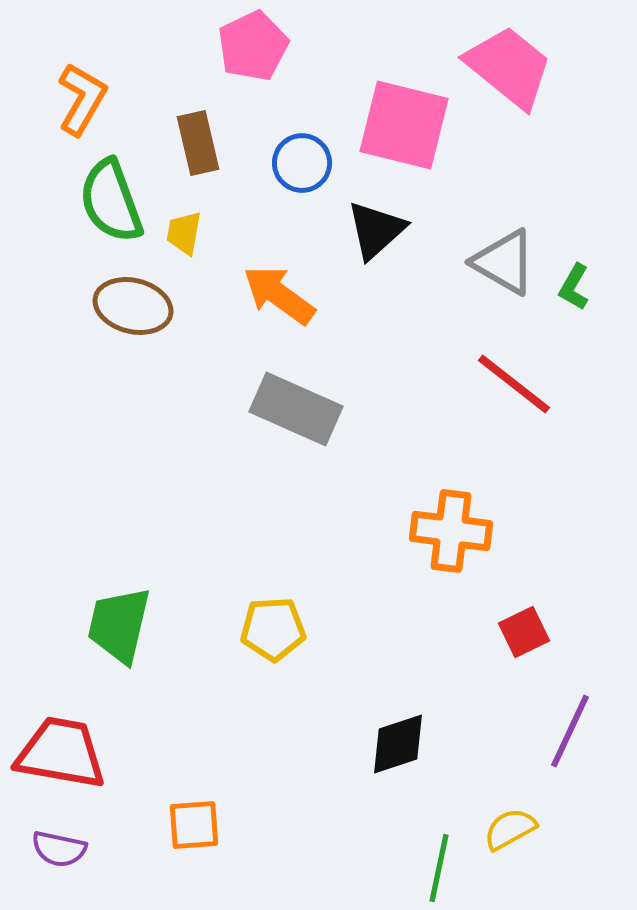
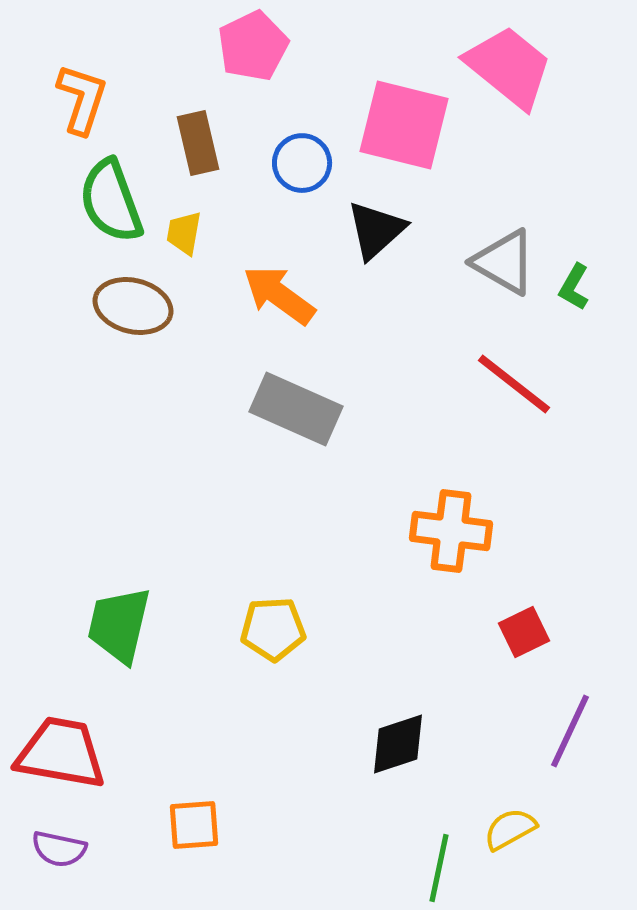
orange L-shape: rotated 12 degrees counterclockwise
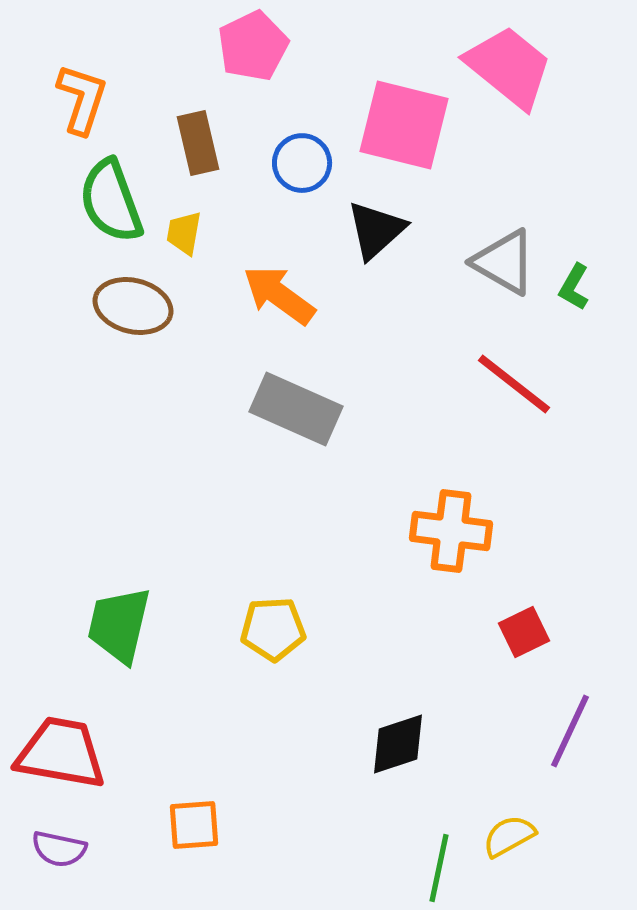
yellow semicircle: moved 1 px left, 7 px down
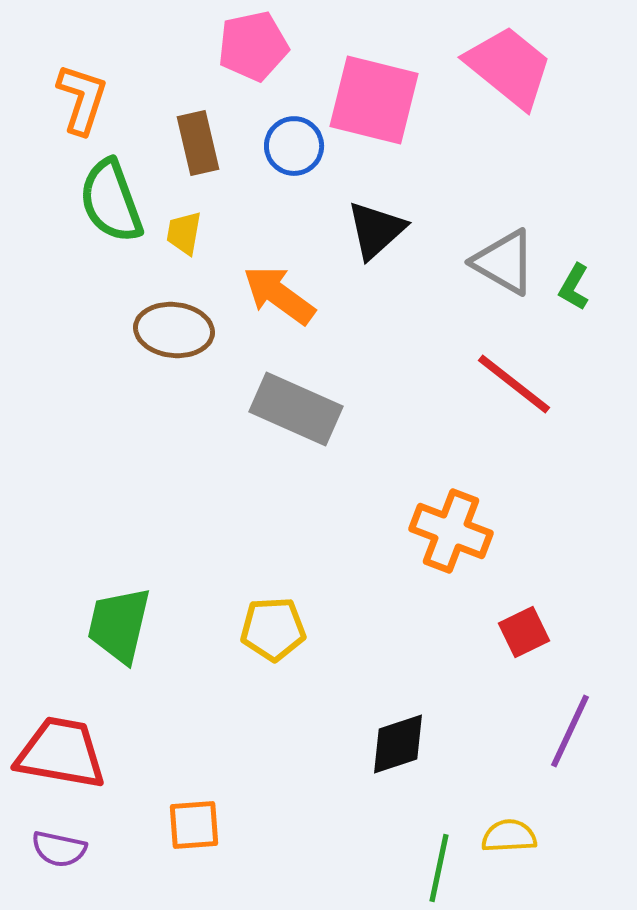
pink pentagon: rotated 14 degrees clockwise
pink square: moved 30 px left, 25 px up
blue circle: moved 8 px left, 17 px up
brown ellipse: moved 41 px right, 24 px down; rotated 8 degrees counterclockwise
orange cross: rotated 14 degrees clockwise
yellow semicircle: rotated 26 degrees clockwise
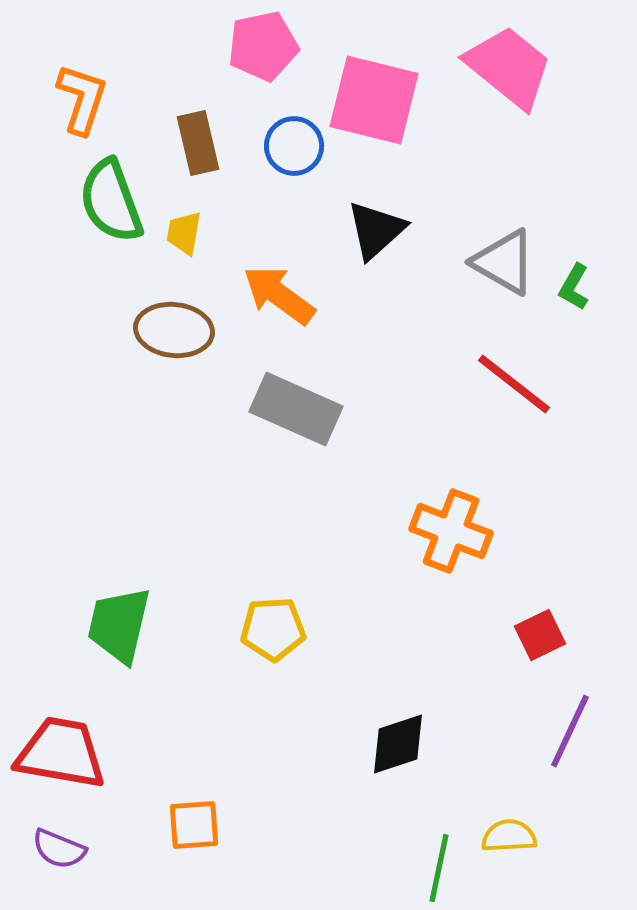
pink pentagon: moved 10 px right
red square: moved 16 px right, 3 px down
purple semicircle: rotated 10 degrees clockwise
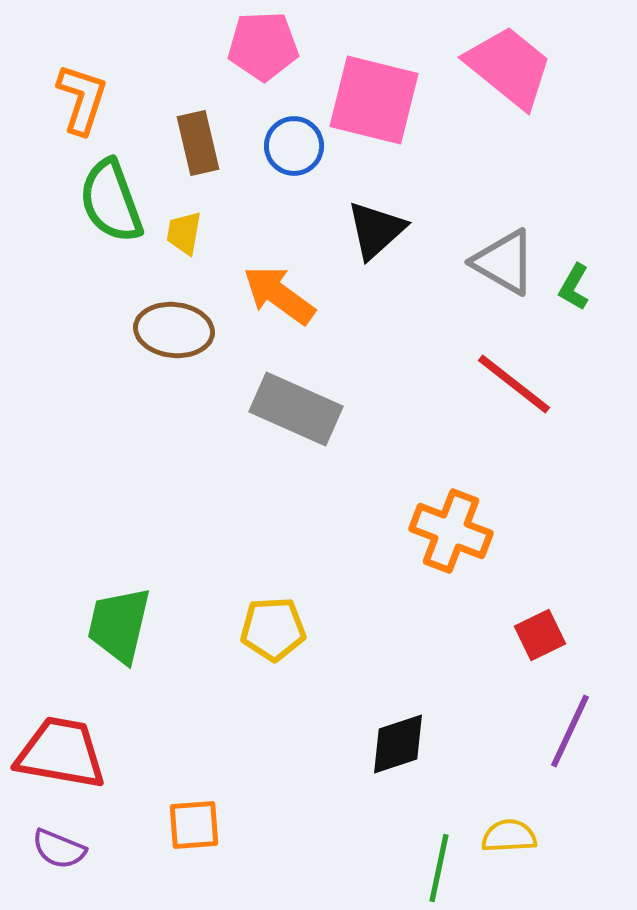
pink pentagon: rotated 10 degrees clockwise
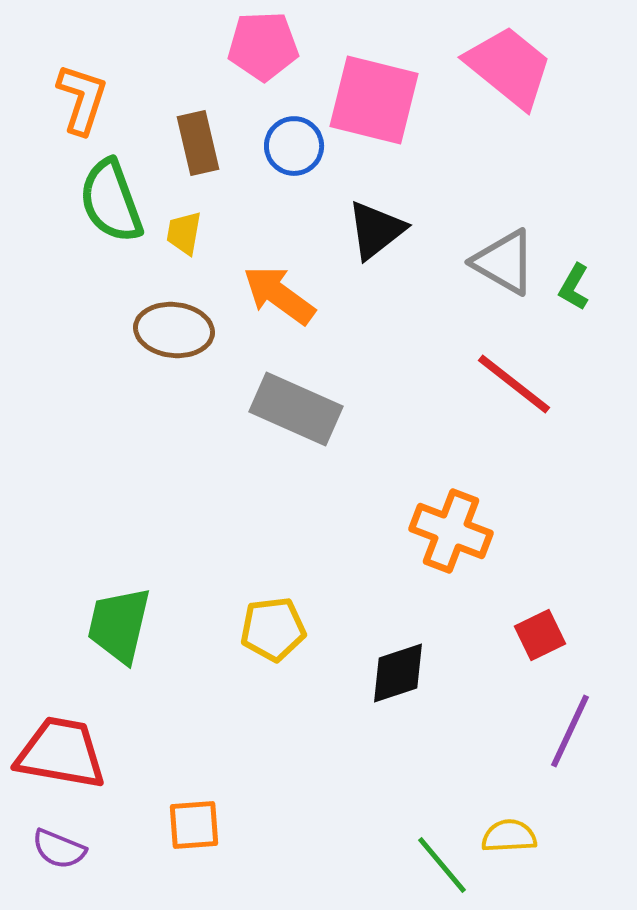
black triangle: rotated 4 degrees clockwise
yellow pentagon: rotated 4 degrees counterclockwise
black diamond: moved 71 px up
green line: moved 3 px right, 3 px up; rotated 52 degrees counterclockwise
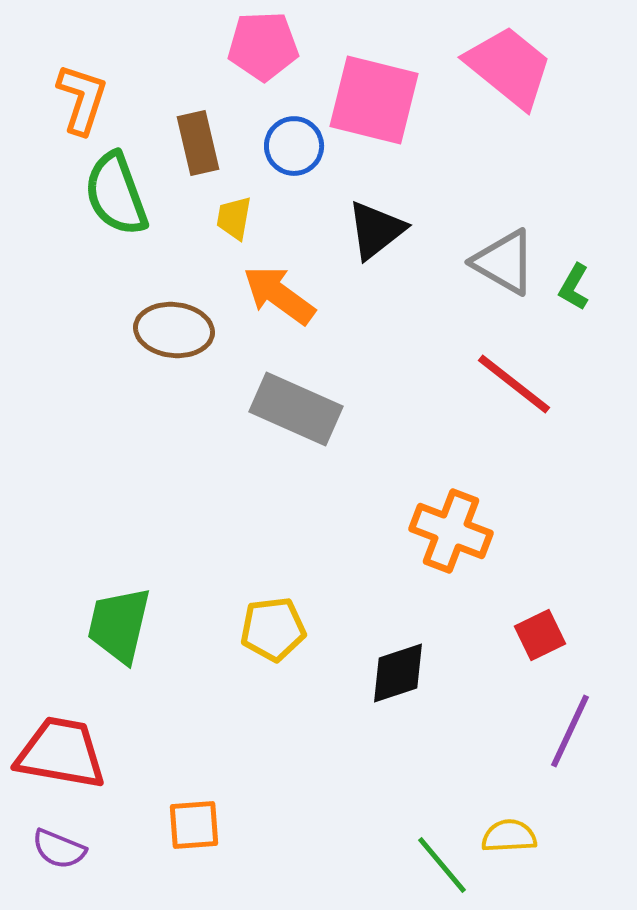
green semicircle: moved 5 px right, 7 px up
yellow trapezoid: moved 50 px right, 15 px up
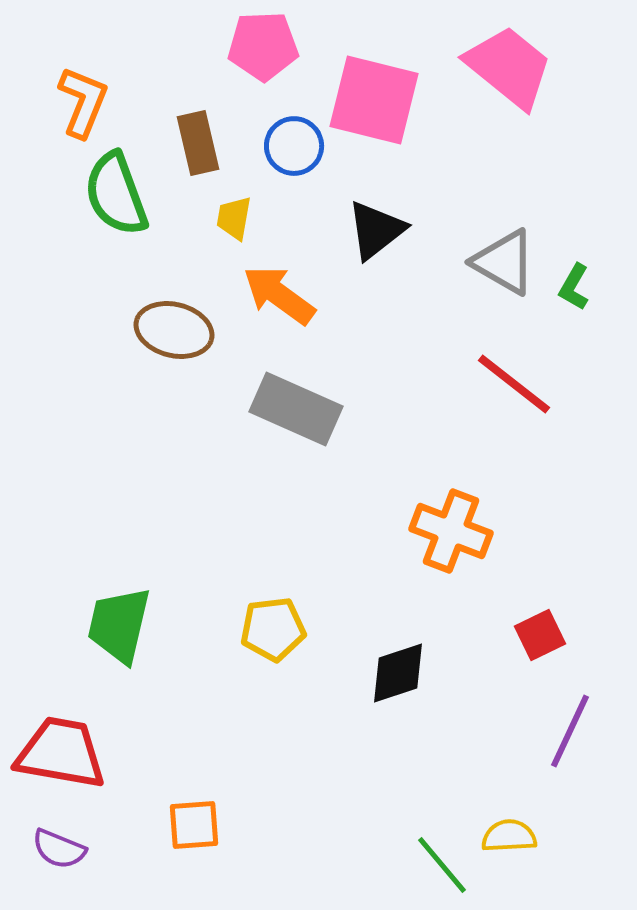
orange L-shape: moved 1 px right, 3 px down; rotated 4 degrees clockwise
brown ellipse: rotated 8 degrees clockwise
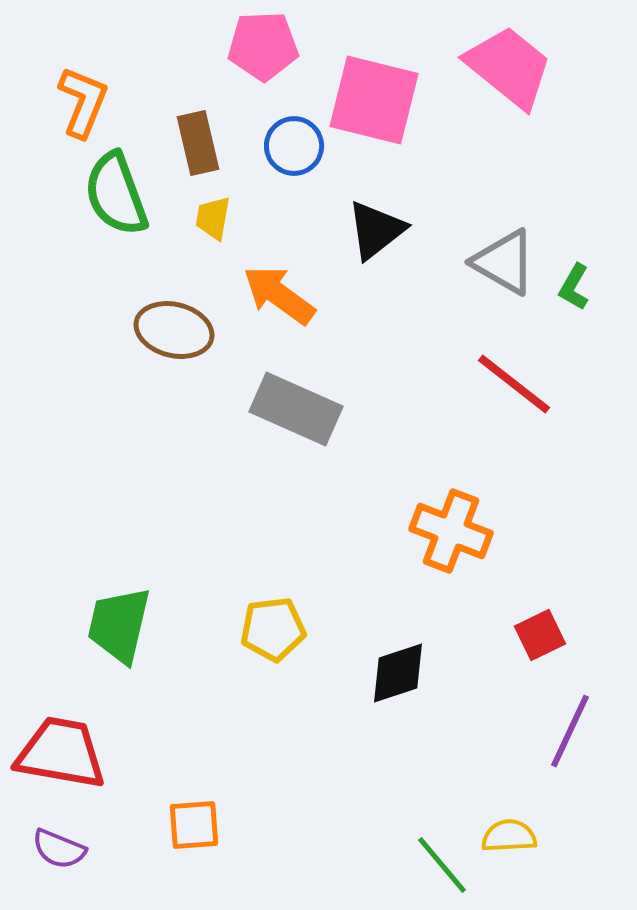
yellow trapezoid: moved 21 px left
